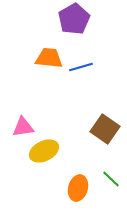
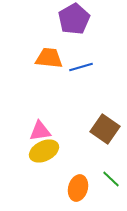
pink triangle: moved 17 px right, 4 px down
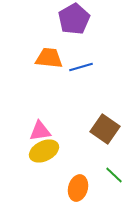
green line: moved 3 px right, 4 px up
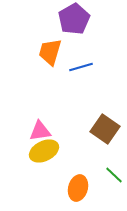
orange trapezoid: moved 1 px right, 6 px up; rotated 80 degrees counterclockwise
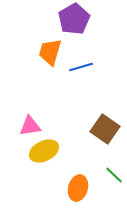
pink triangle: moved 10 px left, 5 px up
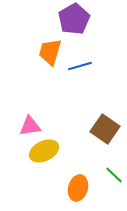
blue line: moved 1 px left, 1 px up
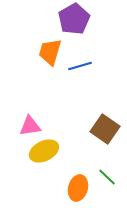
green line: moved 7 px left, 2 px down
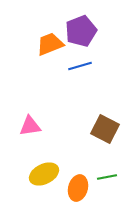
purple pentagon: moved 7 px right, 12 px down; rotated 8 degrees clockwise
orange trapezoid: moved 8 px up; rotated 52 degrees clockwise
brown square: rotated 8 degrees counterclockwise
yellow ellipse: moved 23 px down
green line: rotated 54 degrees counterclockwise
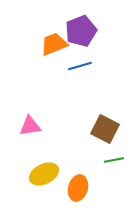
orange trapezoid: moved 4 px right
green line: moved 7 px right, 17 px up
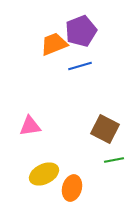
orange ellipse: moved 6 px left
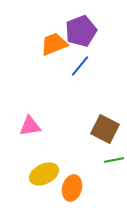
blue line: rotated 35 degrees counterclockwise
